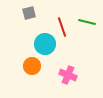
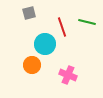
orange circle: moved 1 px up
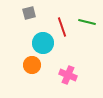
cyan circle: moved 2 px left, 1 px up
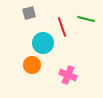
green line: moved 1 px left, 3 px up
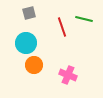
green line: moved 2 px left
cyan circle: moved 17 px left
orange circle: moved 2 px right
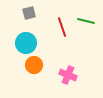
green line: moved 2 px right, 2 px down
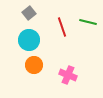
gray square: rotated 24 degrees counterclockwise
green line: moved 2 px right, 1 px down
cyan circle: moved 3 px right, 3 px up
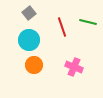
pink cross: moved 6 px right, 8 px up
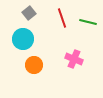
red line: moved 9 px up
cyan circle: moved 6 px left, 1 px up
pink cross: moved 8 px up
